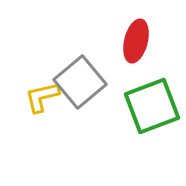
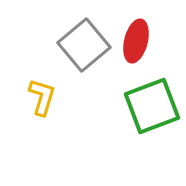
gray square: moved 4 px right, 37 px up
yellow L-shape: rotated 120 degrees clockwise
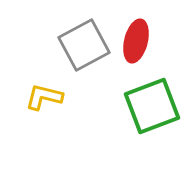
gray square: rotated 12 degrees clockwise
yellow L-shape: moved 2 px right; rotated 93 degrees counterclockwise
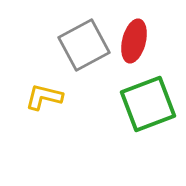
red ellipse: moved 2 px left
green square: moved 4 px left, 2 px up
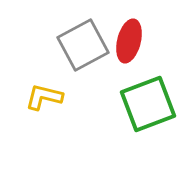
red ellipse: moved 5 px left
gray square: moved 1 px left
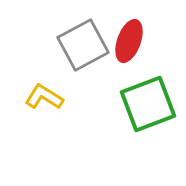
red ellipse: rotated 6 degrees clockwise
yellow L-shape: rotated 18 degrees clockwise
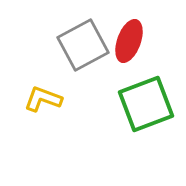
yellow L-shape: moved 1 px left, 2 px down; rotated 12 degrees counterclockwise
green square: moved 2 px left
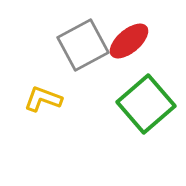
red ellipse: rotated 30 degrees clockwise
green square: rotated 20 degrees counterclockwise
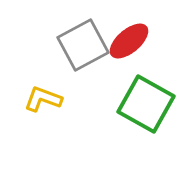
green square: rotated 20 degrees counterclockwise
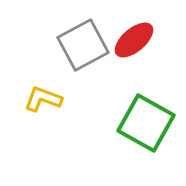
red ellipse: moved 5 px right, 1 px up
green square: moved 19 px down
